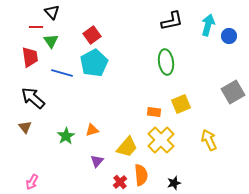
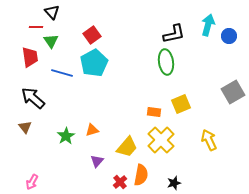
black L-shape: moved 2 px right, 13 px down
orange semicircle: rotated 15 degrees clockwise
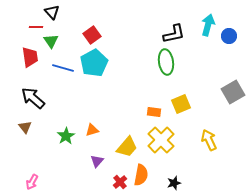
blue line: moved 1 px right, 5 px up
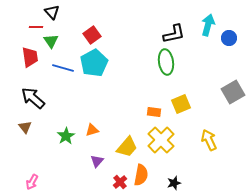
blue circle: moved 2 px down
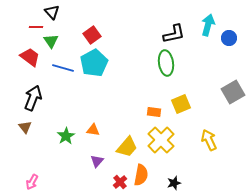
red trapezoid: rotated 45 degrees counterclockwise
green ellipse: moved 1 px down
black arrow: rotated 70 degrees clockwise
orange triangle: moved 1 px right; rotated 24 degrees clockwise
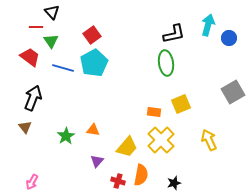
red cross: moved 2 px left, 1 px up; rotated 32 degrees counterclockwise
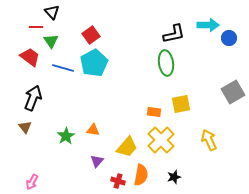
cyan arrow: rotated 75 degrees clockwise
red square: moved 1 px left
yellow square: rotated 12 degrees clockwise
black star: moved 6 px up
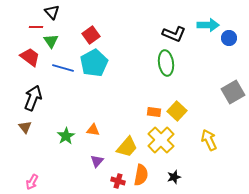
black L-shape: rotated 35 degrees clockwise
yellow square: moved 4 px left, 7 px down; rotated 36 degrees counterclockwise
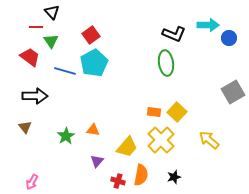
blue line: moved 2 px right, 3 px down
black arrow: moved 2 px right, 2 px up; rotated 70 degrees clockwise
yellow square: moved 1 px down
yellow arrow: rotated 25 degrees counterclockwise
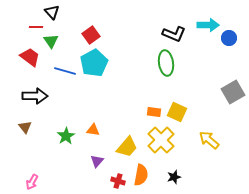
yellow square: rotated 18 degrees counterclockwise
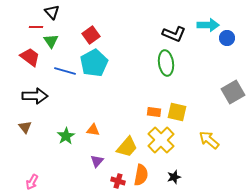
blue circle: moved 2 px left
yellow square: rotated 12 degrees counterclockwise
